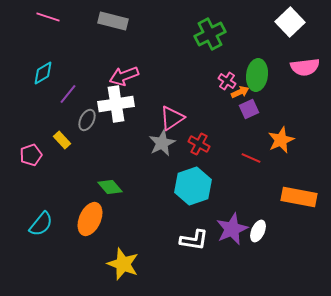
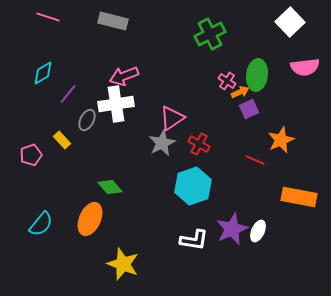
red line: moved 4 px right, 2 px down
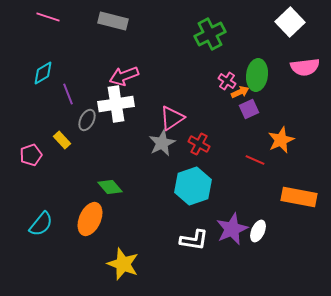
purple line: rotated 60 degrees counterclockwise
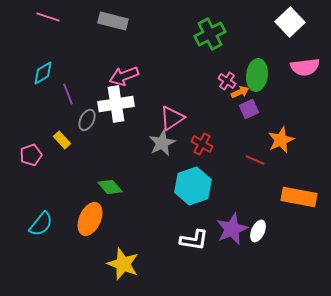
red cross: moved 3 px right
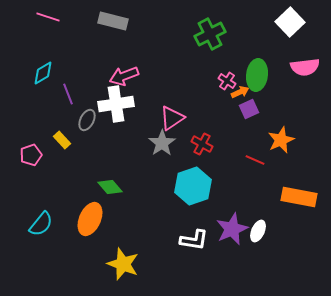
gray star: rotated 8 degrees counterclockwise
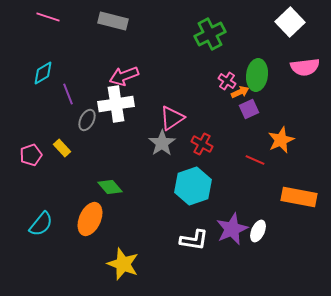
yellow rectangle: moved 8 px down
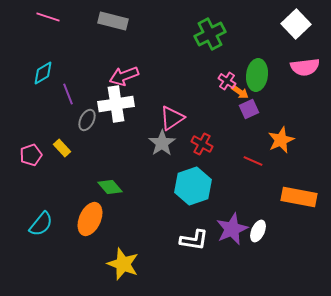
white square: moved 6 px right, 2 px down
orange arrow: rotated 60 degrees clockwise
red line: moved 2 px left, 1 px down
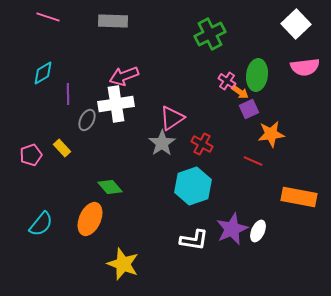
gray rectangle: rotated 12 degrees counterclockwise
purple line: rotated 20 degrees clockwise
orange star: moved 10 px left, 6 px up; rotated 16 degrees clockwise
